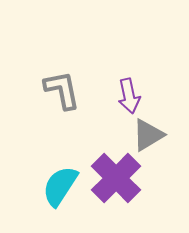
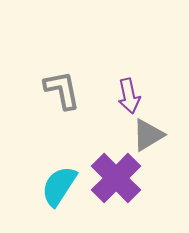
cyan semicircle: moved 1 px left
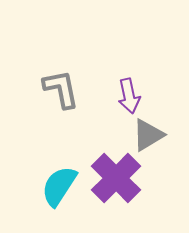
gray L-shape: moved 1 px left, 1 px up
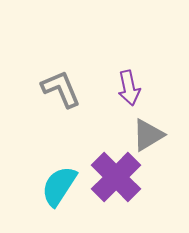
gray L-shape: rotated 12 degrees counterclockwise
purple arrow: moved 8 px up
purple cross: moved 1 px up
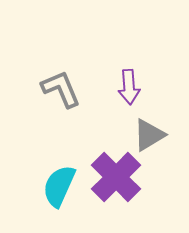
purple arrow: moved 1 px up; rotated 8 degrees clockwise
gray triangle: moved 1 px right
cyan semicircle: rotated 9 degrees counterclockwise
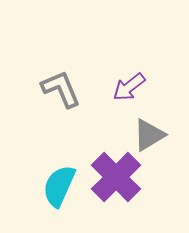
purple arrow: rotated 56 degrees clockwise
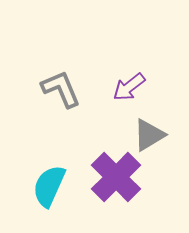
cyan semicircle: moved 10 px left
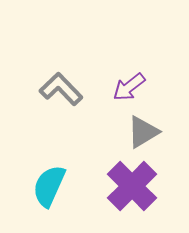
gray L-shape: rotated 21 degrees counterclockwise
gray triangle: moved 6 px left, 3 px up
purple cross: moved 16 px right, 9 px down
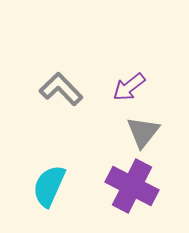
gray triangle: rotated 21 degrees counterclockwise
purple cross: rotated 18 degrees counterclockwise
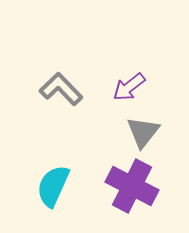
cyan semicircle: moved 4 px right
